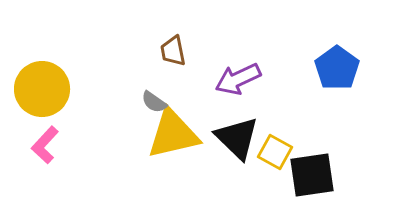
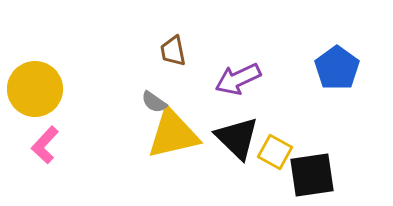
yellow circle: moved 7 px left
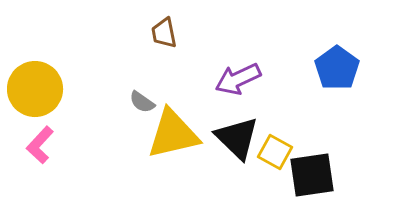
brown trapezoid: moved 9 px left, 18 px up
gray semicircle: moved 12 px left
pink L-shape: moved 5 px left
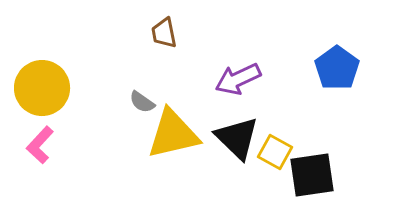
yellow circle: moved 7 px right, 1 px up
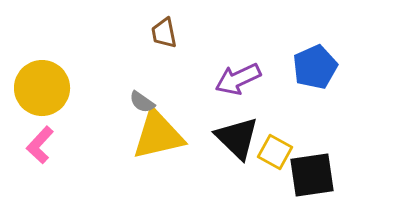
blue pentagon: moved 22 px left, 1 px up; rotated 12 degrees clockwise
yellow triangle: moved 15 px left, 1 px down
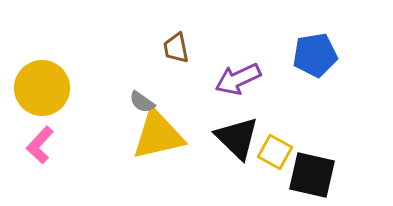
brown trapezoid: moved 12 px right, 15 px down
blue pentagon: moved 12 px up; rotated 15 degrees clockwise
black square: rotated 21 degrees clockwise
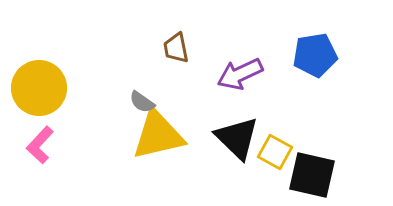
purple arrow: moved 2 px right, 5 px up
yellow circle: moved 3 px left
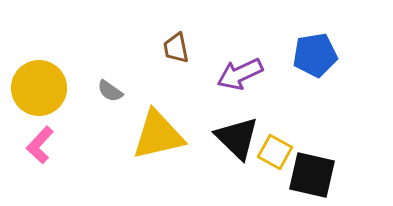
gray semicircle: moved 32 px left, 11 px up
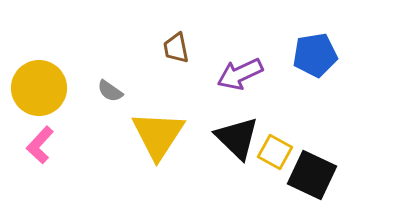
yellow triangle: rotated 44 degrees counterclockwise
black square: rotated 12 degrees clockwise
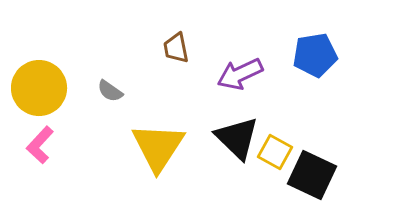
yellow triangle: moved 12 px down
